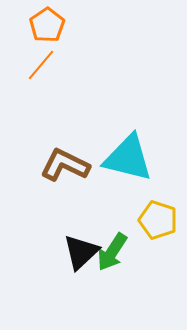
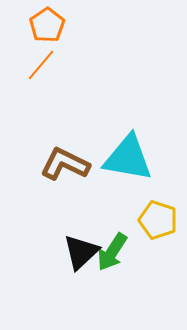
cyan triangle: rotated 4 degrees counterclockwise
brown L-shape: moved 1 px up
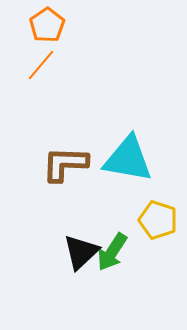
cyan triangle: moved 1 px down
brown L-shape: rotated 24 degrees counterclockwise
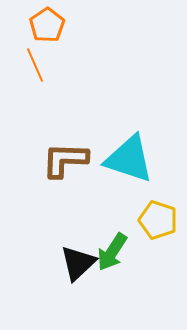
orange line: moved 6 px left; rotated 64 degrees counterclockwise
cyan triangle: moved 1 px right; rotated 8 degrees clockwise
brown L-shape: moved 4 px up
black triangle: moved 3 px left, 11 px down
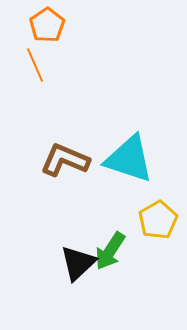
brown L-shape: rotated 21 degrees clockwise
yellow pentagon: rotated 24 degrees clockwise
green arrow: moved 2 px left, 1 px up
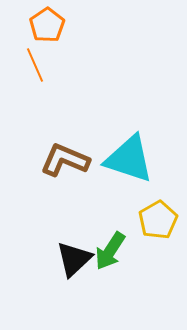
black triangle: moved 4 px left, 4 px up
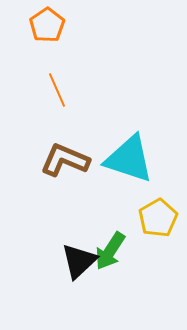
orange line: moved 22 px right, 25 px down
yellow pentagon: moved 2 px up
black triangle: moved 5 px right, 2 px down
